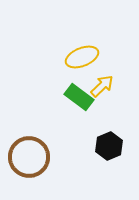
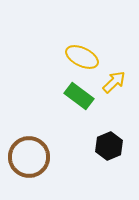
yellow ellipse: rotated 48 degrees clockwise
yellow arrow: moved 12 px right, 4 px up
green rectangle: moved 1 px up
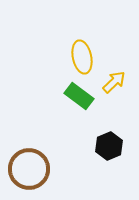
yellow ellipse: rotated 52 degrees clockwise
brown circle: moved 12 px down
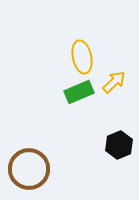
green rectangle: moved 4 px up; rotated 60 degrees counterclockwise
black hexagon: moved 10 px right, 1 px up
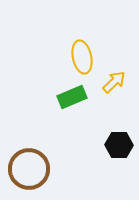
green rectangle: moved 7 px left, 5 px down
black hexagon: rotated 24 degrees clockwise
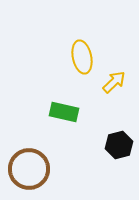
green rectangle: moved 8 px left, 15 px down; rotated 36 degrees clockwise
black hexagon: rotated 16 degrees counterclockwise
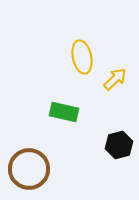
yellow arrow: moved 1 px right, 3 px up
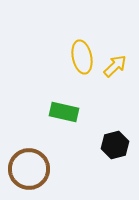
yellow arrow: moved 13 px up
black hexagon: moved 4 px left
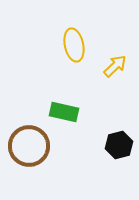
yellow ellipse: moved 8 px left, 12 px up
black hexagon: moved 4 px right
brown circle: moved 23 px up
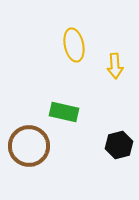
yellow arrow: rotated 130 degrees clockwise
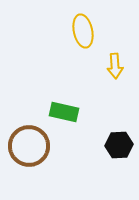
yellow ellipse: moved 9 px right, 14 px up
black hexagon: rotated 12 degrees clockwise
